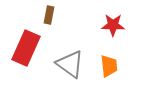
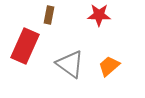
red star: moved 14 px left, 10 px up
red rectangle: moved 1 px left, 2 px up
orange trapezoid: rotated 125 degrees counterclockwise
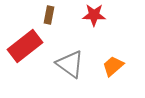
red star: moved 5 px left
red rectangle: rotated 28 degrees clockwise
orange trapezoid: moved 4 px right
